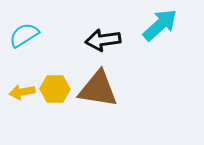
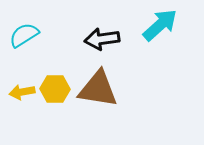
black arrow: moved 1 px left, 1 px up
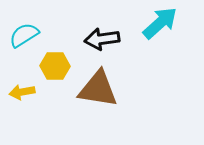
cyan arrow: moved 2 px up
yellow hexagon: moved 23 px up
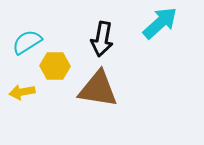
cyan semicircle: moved 3 px right, 7 px down
black arrow: rotated 72 degrees counterclockwise
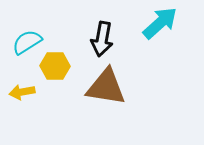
brown triangle: moved 8 px right, 2 px up
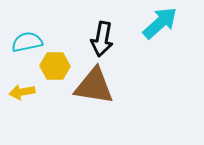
cyan semicircle: rotated 20 degrees clockwise
brown triangle: moved 12 px left, 1 px up
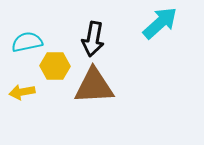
black arrow: moved 9 px left
brown triangle: rotated 12 degrees counterclockwise
